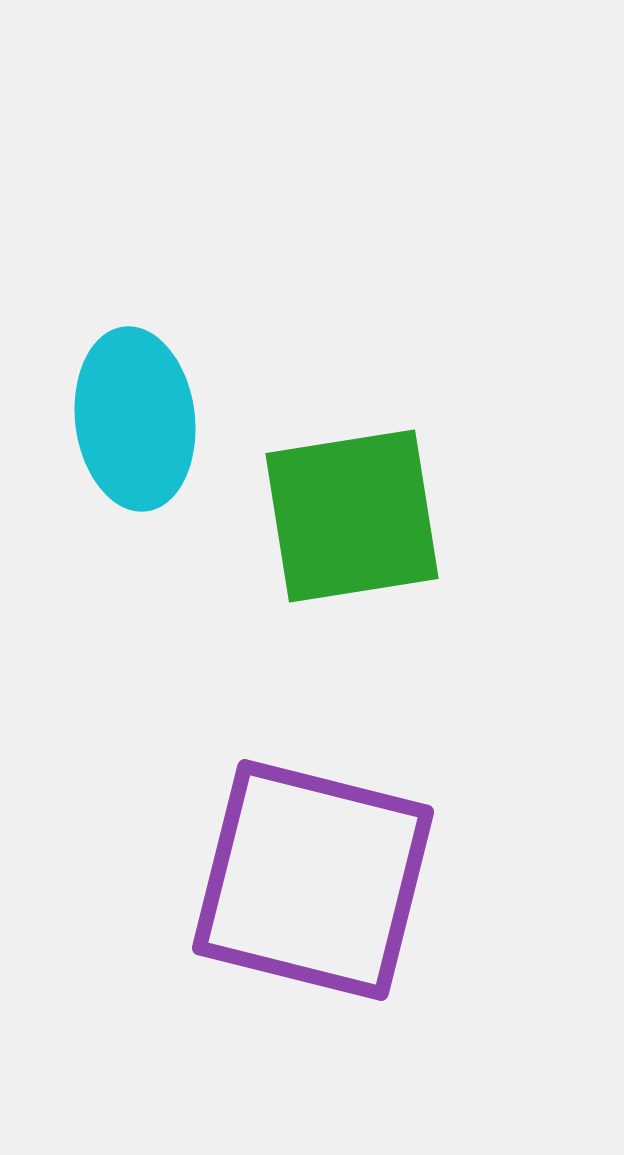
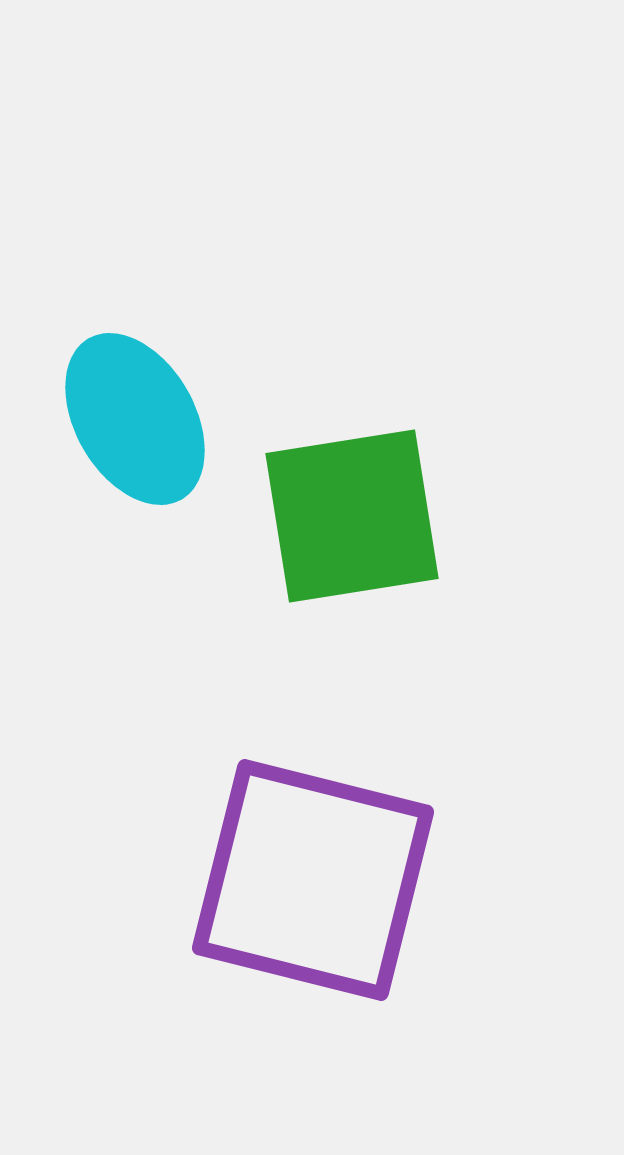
cyan ellipse: rotated 23 degrees counterclockwise
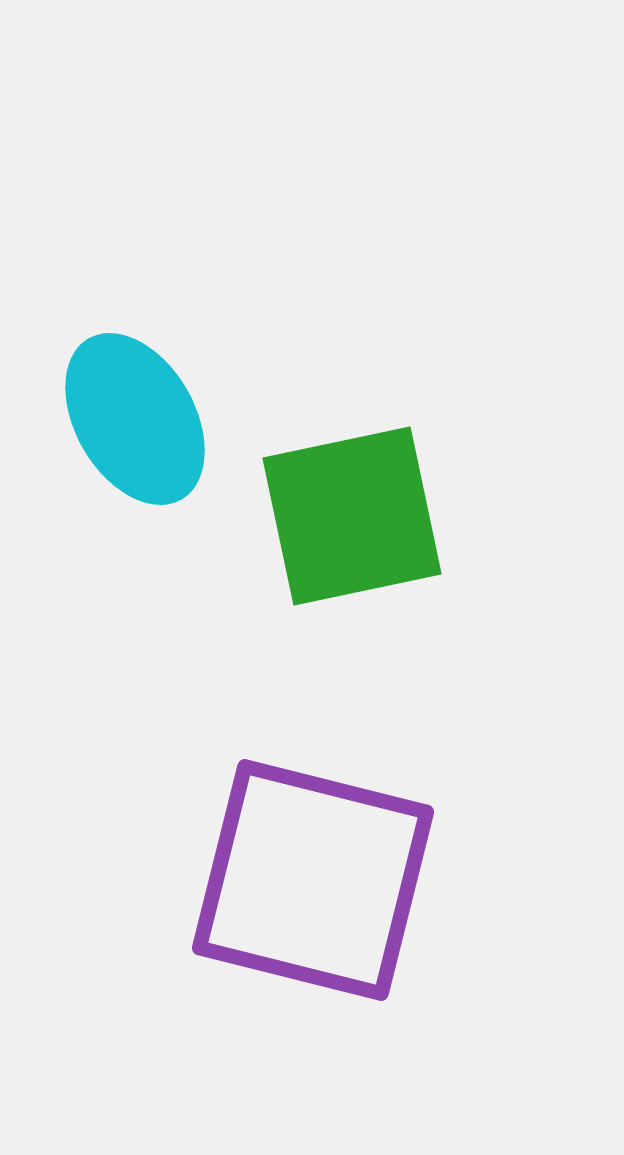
green square: rotated 3 degrees counterclockwise
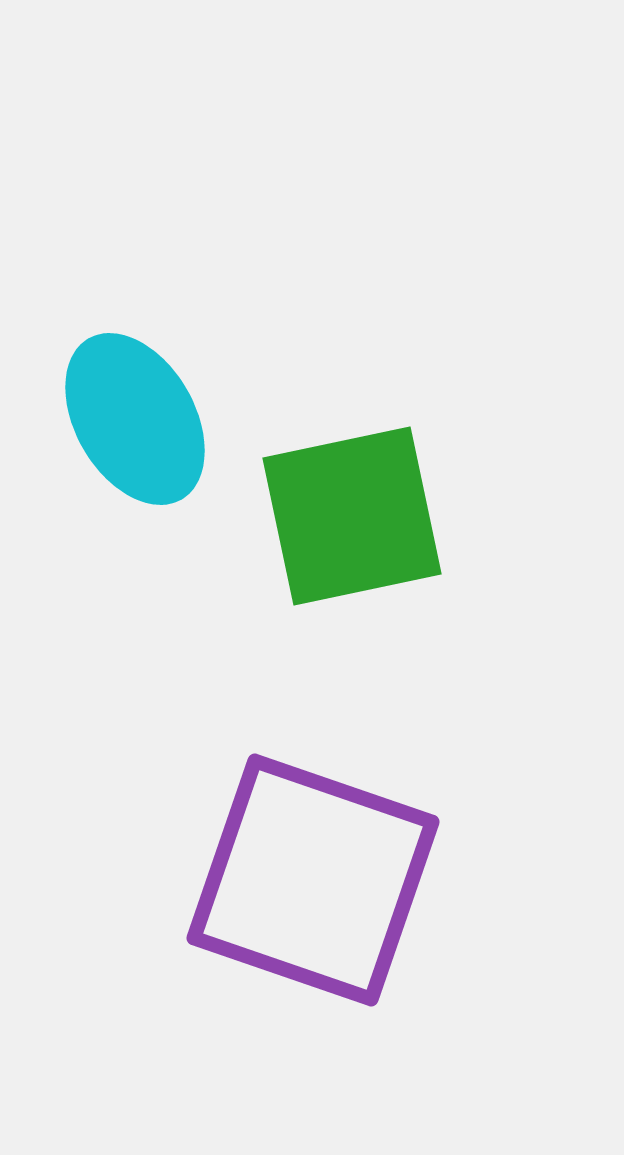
purple square: rotated 5 degrees clockwise
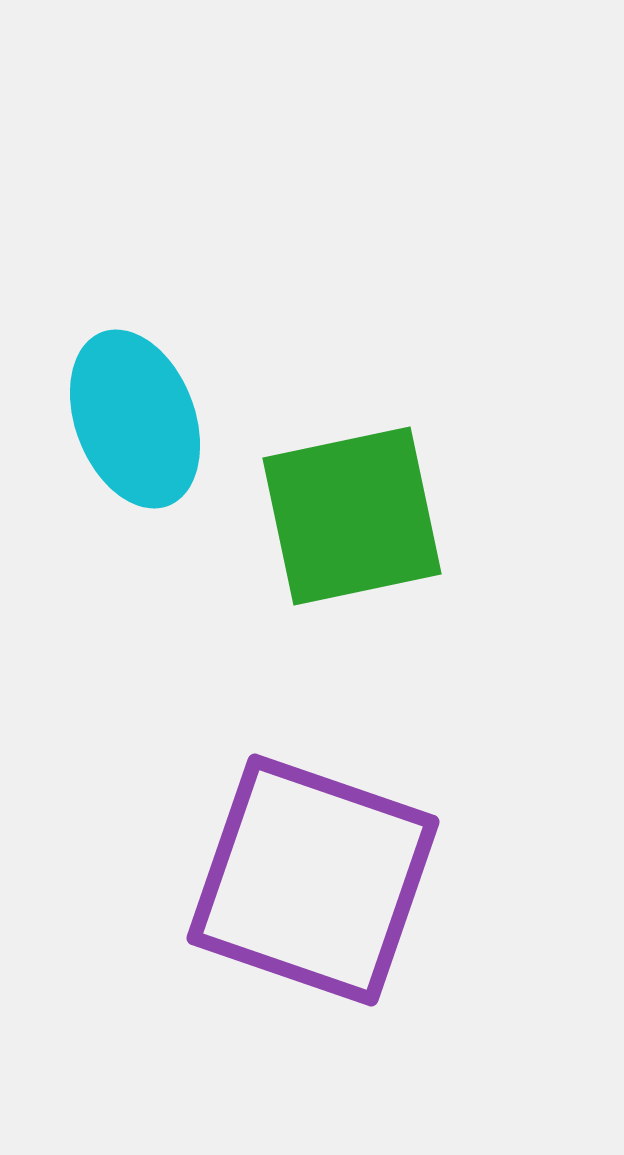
cyan ellipse: rotated 9 degrees clockwise
